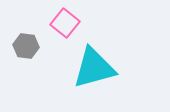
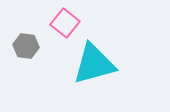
cyan triangle: moved 4 px up
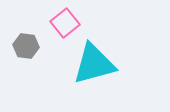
pink square: rotated 12 degrees clockwise
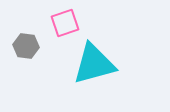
pink square: rotated 20 degrees clockwise
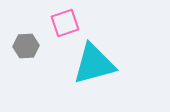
gray hexagon: rotated 10 degrees counterclockwise
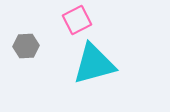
pink square: moved 12 px right, 3 px up; rotated 8 degrees counterclockwise
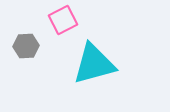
pink square: moved 14 px left
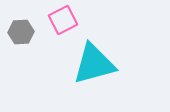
gray hexagon: moved 5 px left, 14 px up
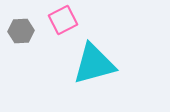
gray hexagon: moved 1 px up
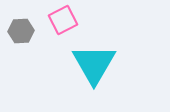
cyan triangle: rotated 45 degrees counterclockwise
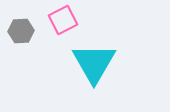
cyan triangle: moved 1 px up
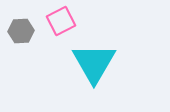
pink square: moved 2 px left, 1 px down
